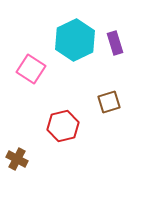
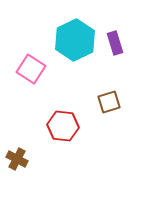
red hexagon: rotated 20 degrees clockwise
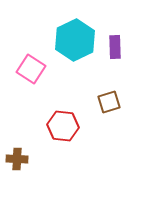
purple rectangle: moved 4 px down; rotated 15 degrees clockwise
brown cross: rotated 25 degrees counterclockwise
